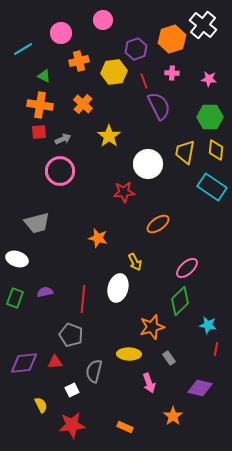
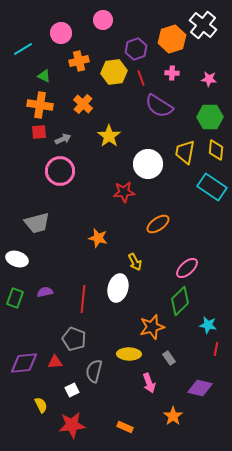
red line at (144, 81): moved 3 px left, 3 px up
purple semicircle at (159, 106): rotated 148 degrees clockwise
gray pentagon at (71, 335): moved 3 px right, 4 px down
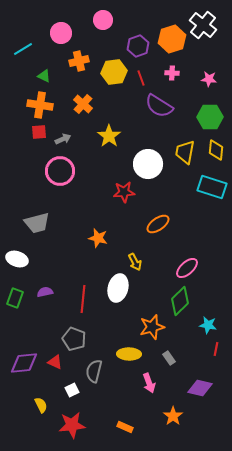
purple hexagon at (136, 49): moved 2 px right, 3 px up
cyan rectangle at (212, 187): rotated 16 degrees counterclockwise
red triangle at (55, 362): rotated 28 degrees clockwise
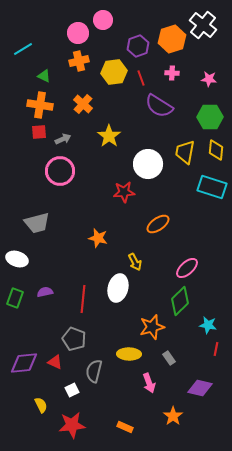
pink circle at (61, 33): moved 17 px right
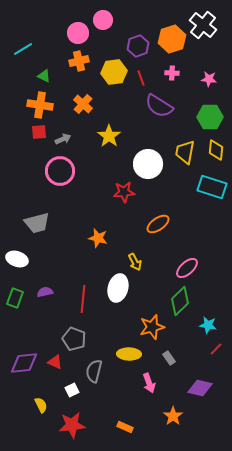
red line at (216, 349): rotated 32 degrees clockwise
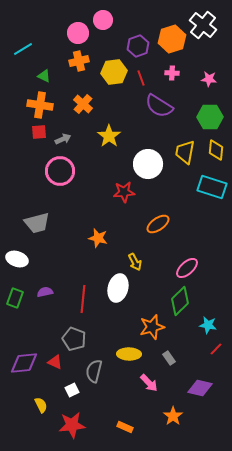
pink arrow at (149, 383): rotated 24 degrees counterclockwise
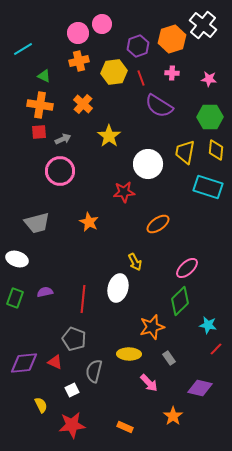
pink circle at (103, 20): moved 1 px left, 4 px down
cyan rectangle at (212, 187): moved 4 px left
orange star at (98, 238): moved 9 px left, 16 px up; rotated 12 degrees clockwise
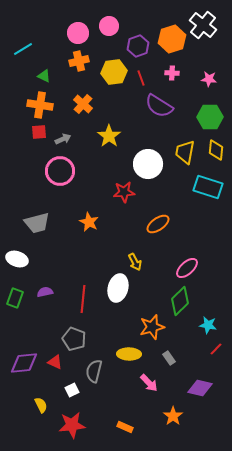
pink circle at (102, 24): moved 7 px right, 2 px down
